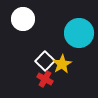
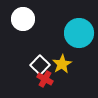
white square: moved 5 px left, 4 px down
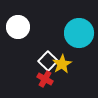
white circle: moved 5 px left, 8 px down
white square: moved 8 px right, 4 px up
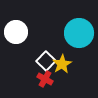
white circle: moved 2 px left, 5 px down
white square: moved 2 px left
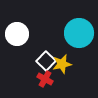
white circle: moved 1 px right, 2 px down
yellow star: rotated 18 degrees clockwise
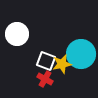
cyan circle: moved 2 px right, 21 px down
white square: rotated 24 degrees counterclockwise
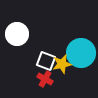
cyan circle: moved 1 px up
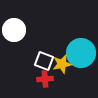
white circle: moved 3 px left, 4 px up
white square: moved 2 px left
red cross: rotated 35 degrees counterclockwise
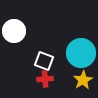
white circle: moved 1 px down
yellow star: moved 21 px right, 16 px down; rotated 18 degrees counterclockwise
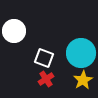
white square: moved 3 px up
red cross: moved 1 px right; rotated 28 degrees counterclockwise
